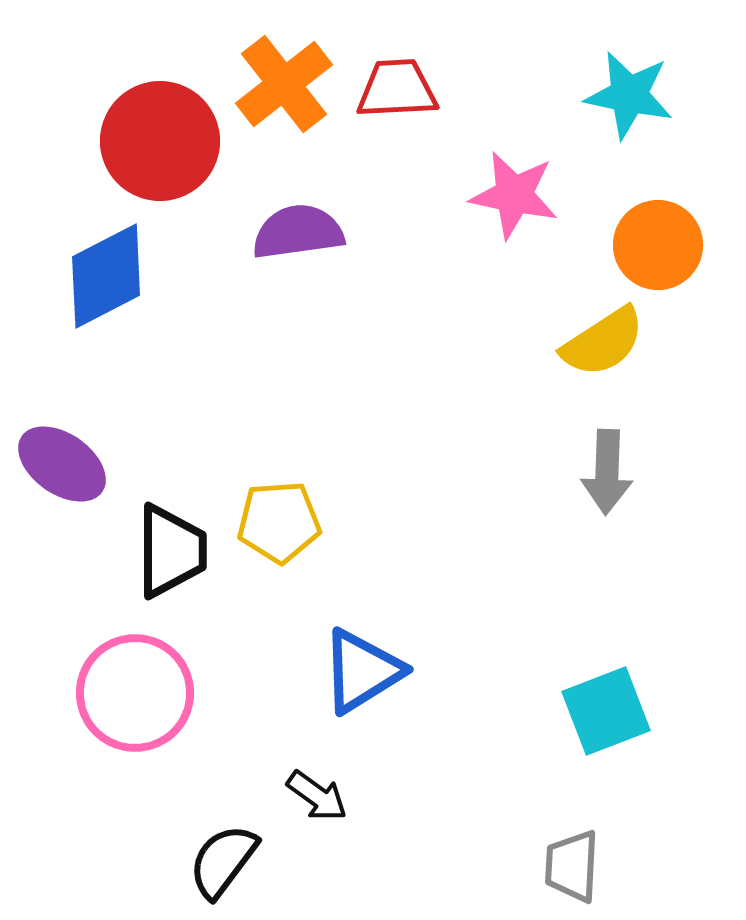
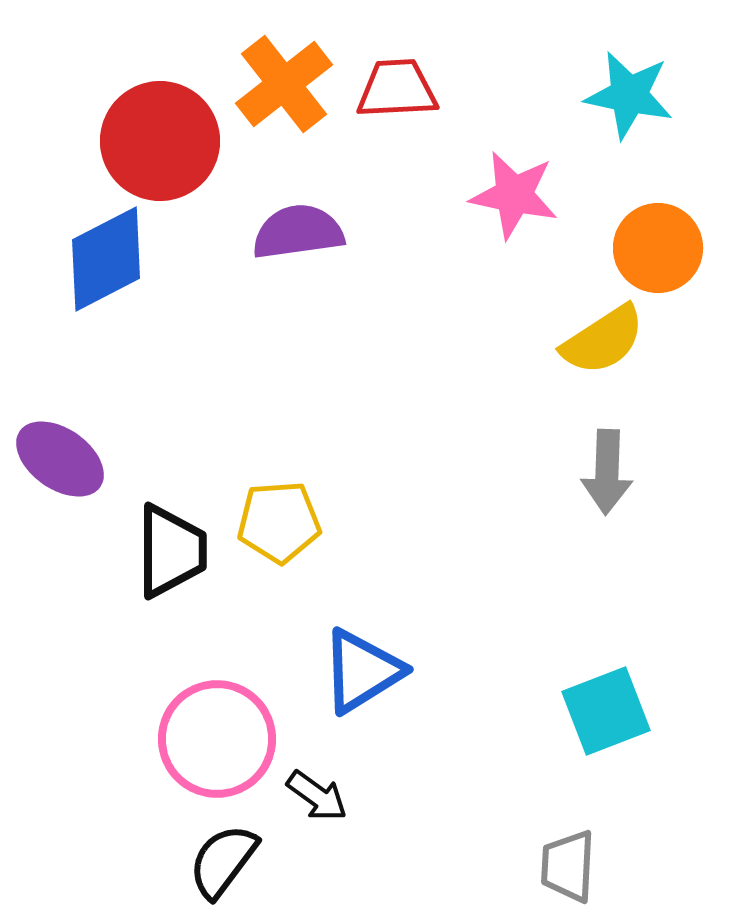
orange circle: moved 3 px down
blue diamond: moved 17 px up
yellow semicircle: moved 2 px up
purple ellipse: moved 2 px left, 5 px up
pink circle: moved 82 px right, 46 px down
gray trapezoid: moved 4 px left
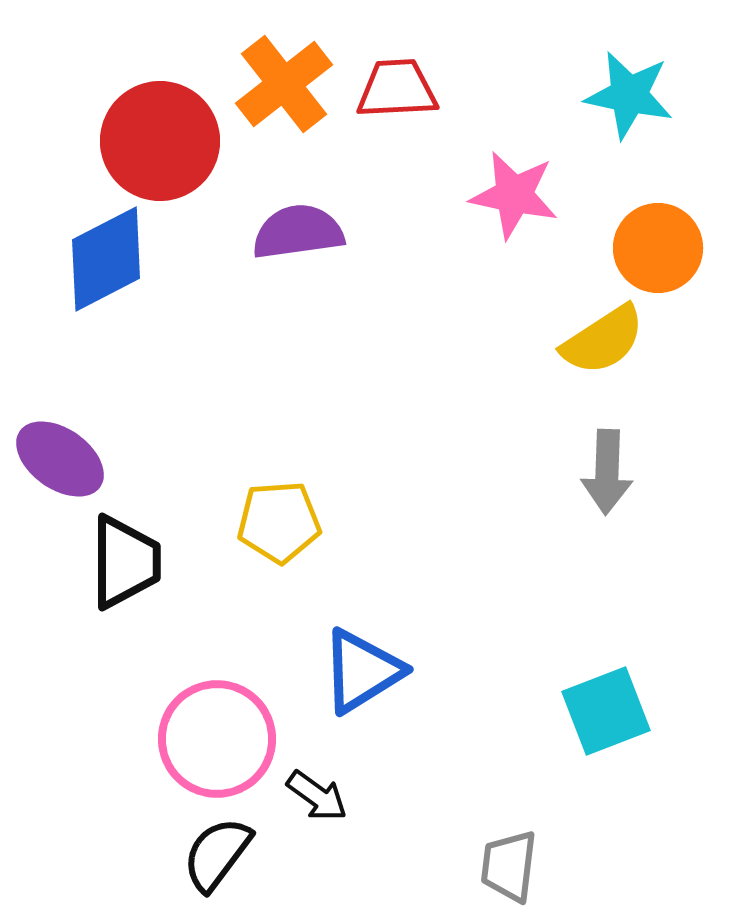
black trapezoid: moved 46 px left, 11 px down
black semicircle: moved 6 px left, 7 px up
gray trapezoid: moved 59 px left; rotated 4 degrees clockwise
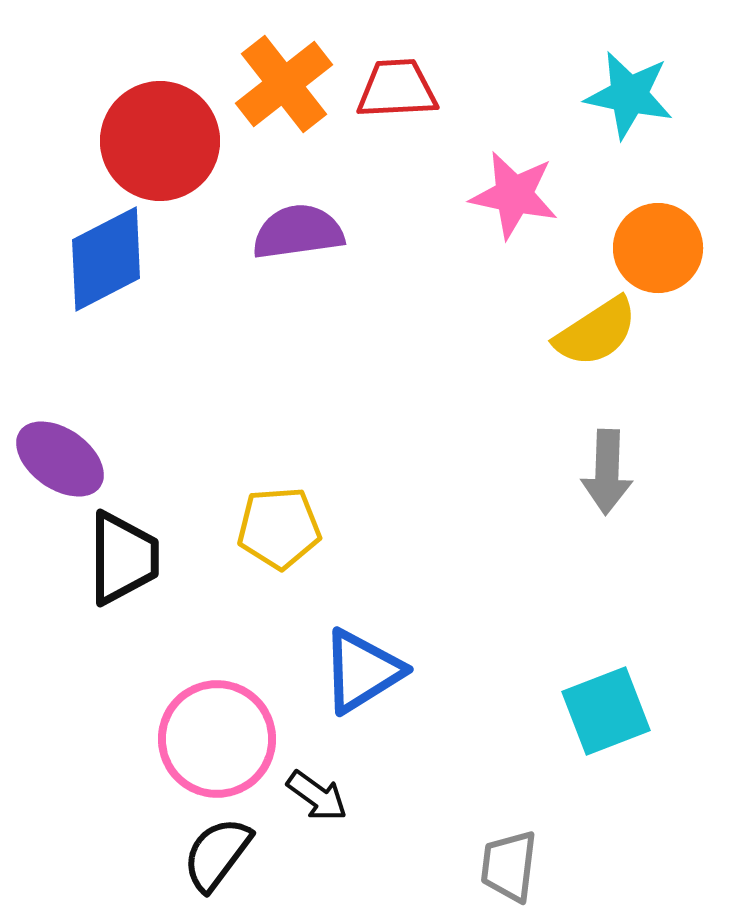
yellow semicircle: moved 7 px left, 8 px up
yellow pentagon: moved 6 px down
black trapezoid: moved 2 px left, 4 px up
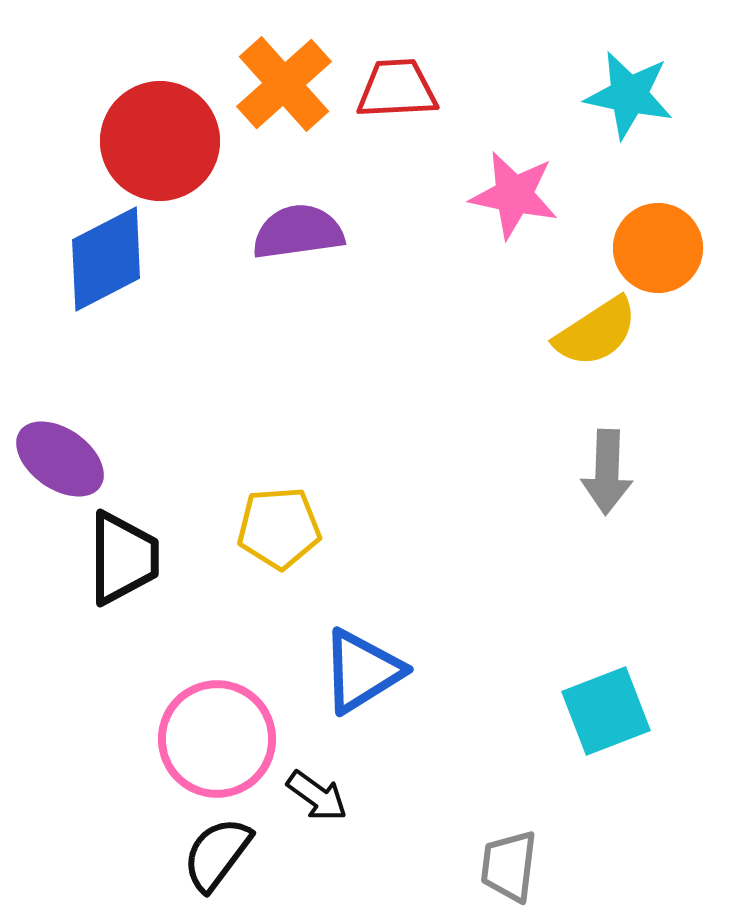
orange cross: rotated 4 degrees counterclockwise
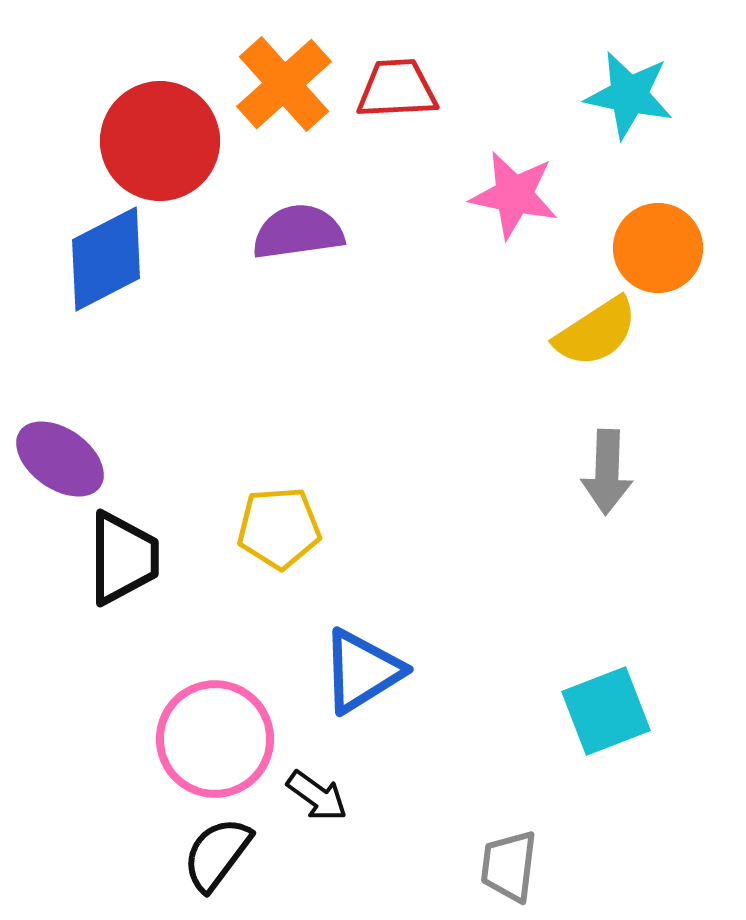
pink circle: moved 2 px left
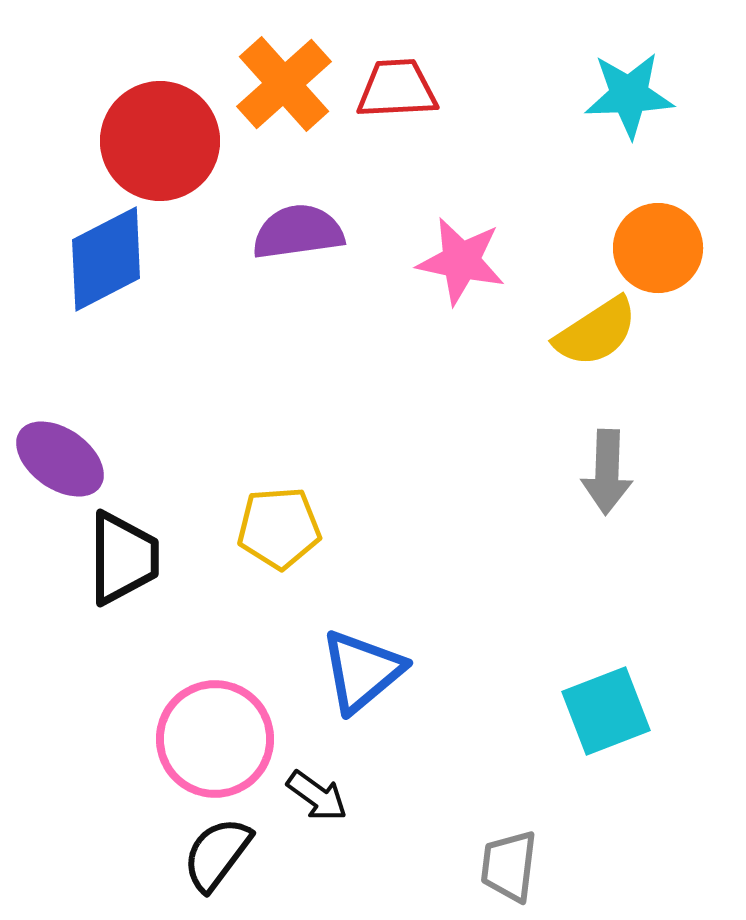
cyan star: rotated 14 degrees counterclockwise
pink star: moved 53 px left, 66 px down
blue triangle: rotated 8 degrees counterclockwise
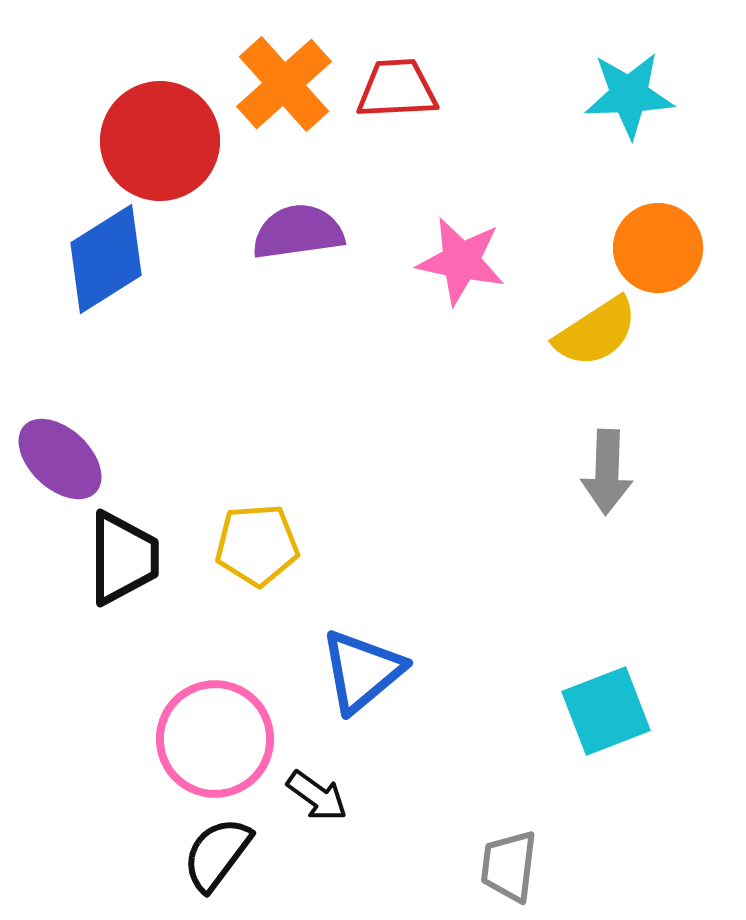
blue diamond: rotated 5 degrees counterclockwise
purple ellipse: rotated 8 degrees clockwise
yellow pentagon: moved 22 px left, 17 px down
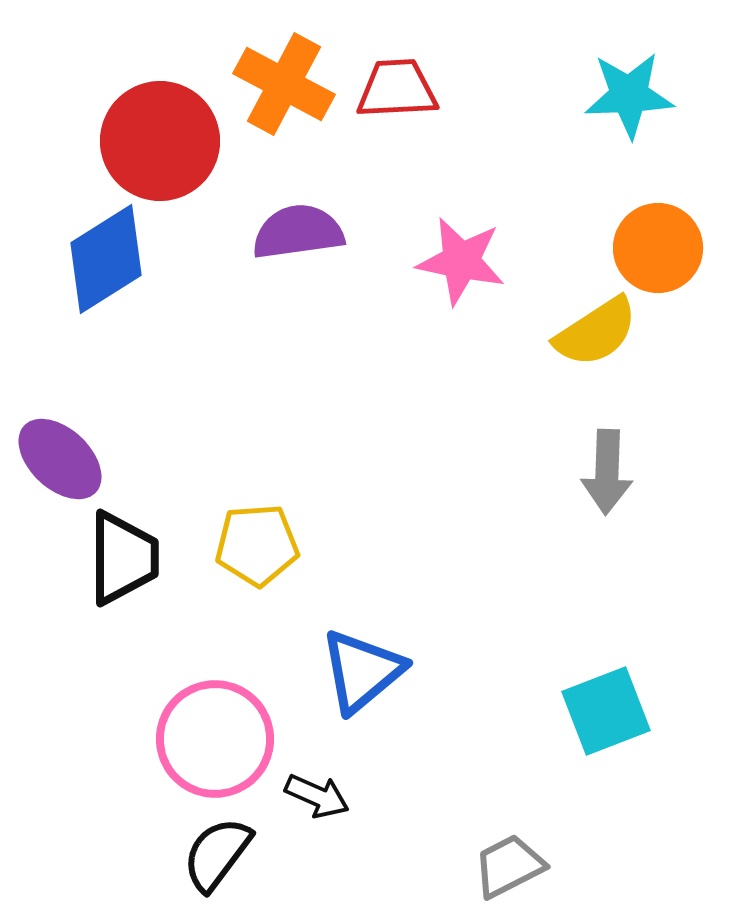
orange cross: rotated 20 degrees counterclockwise
black arrow: rotated 12 degrees counterclockwise
gray trapezoid: rotated 56 degrees clockwise
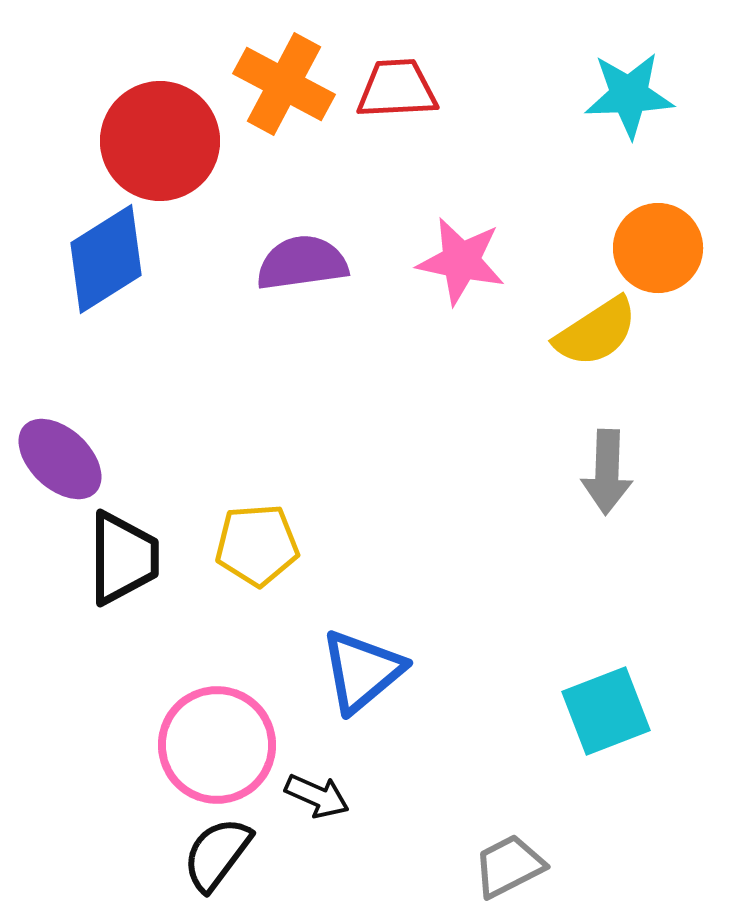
purple semicircle: moved 4 px right, 31 px down
pink circle: moved 2 px right, 6 px down
